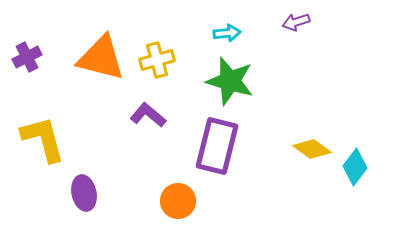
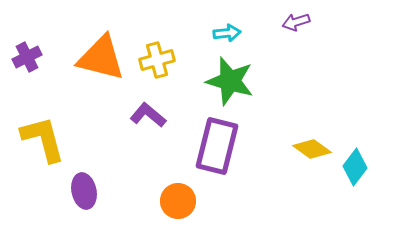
purple ellipse: moved 2 px up
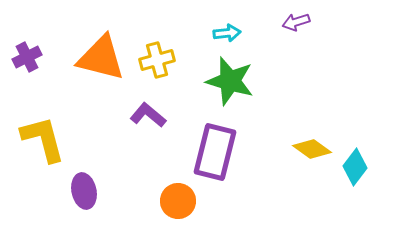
purple rectangle: moved 2 px left, 6 px down
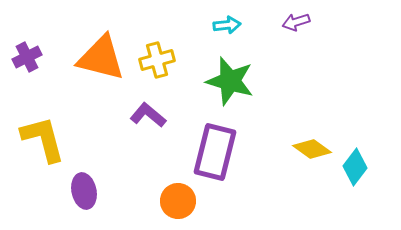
cyan arrow: moved 8 px up
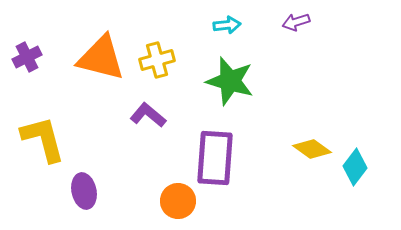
purple rectangle: moved 6 px down; rotated 10 degrees counterclockwise
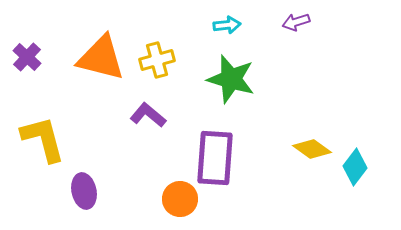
purple cross: rotated 20 degrees counterclockwise
green star: moved 1 px right, 2 px up
orange circle: moved 2 px right, 2 px up
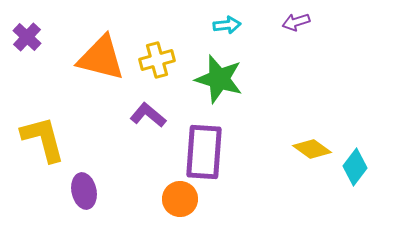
purple cross: moved 20 px up
green star: moved 12 px left
purple rectangle: moved 11 px left, 6 px up
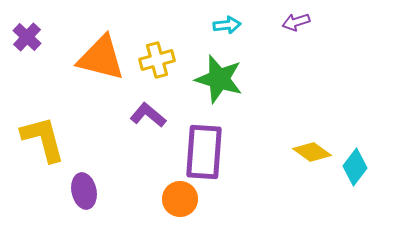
yellow diamond: moved 3 px down
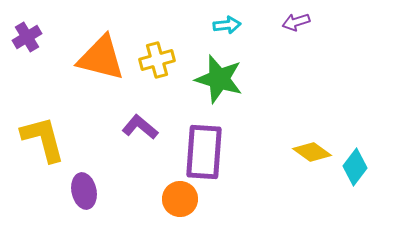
purple cross: rotated 16 degrees clockwise
purple L-shape: moved 8 px left, 12 px down
